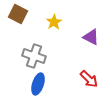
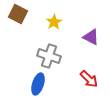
gray cross: moved 15 px right
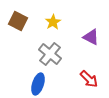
brown square: moved 7 px down
yellow star: moved 1 px left
gray cross: moved 1 px right, 2 px up; rotated 20 degrees clockwise
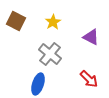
brown square: moved 2 px left
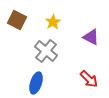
brown square: moved 1 px right, 1 px up
gray cross: moved 4 px left, 3 px up
blue ellipse: moved 2 px left, 1 px up
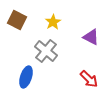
blue ellipse: moved 10 px left, 6 px up
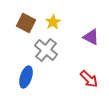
brown square: moved 9 px right, 3 px down
gray cross: moved 1 px up
